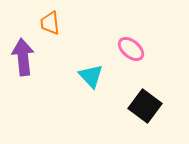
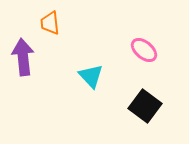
pink ellipse: moved 13 px right, 1 px down
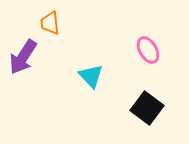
pink ellipse: moved 4 px right; rotated 20 degrees clockwise
purple arrow: rotated 141 degrees counterclockwise
black square: moved 2 px right, 2 px down
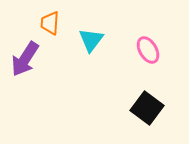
orange trapezoid: rotated 10 degrees clockwise
purple arrow: moved 2 px right, 2 px down
cyan triangle: moved 36 px up; rotated 20 degrees clockwise
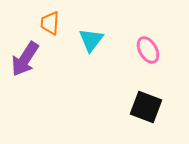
black square: moved 1 px left, 1 px up; rotated 16 degrees counterclockwise
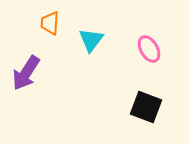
pink ellipse: moved 1 px right, 1 px up
purple arrow: moved 1 px right, 14 px down
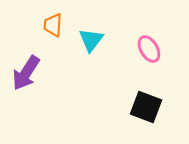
orange trapezoid: moved 3 px right, 2 px down
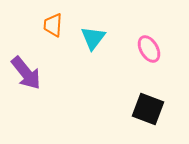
cyan triangle: moved 2 px right, 2 px up
purple arrow: rotated 72 degrees counterclockwise
black square: moved 2 px right, 2 px down
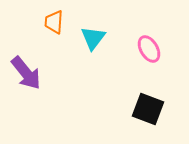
orange trapezoid: moved 1 px right, 3 px up
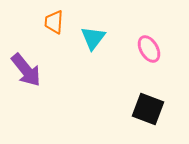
purple arrow: moved 3 px up
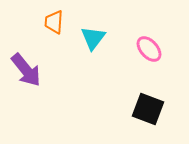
pink ellipse: rotated 12 degrees counterclockwise
